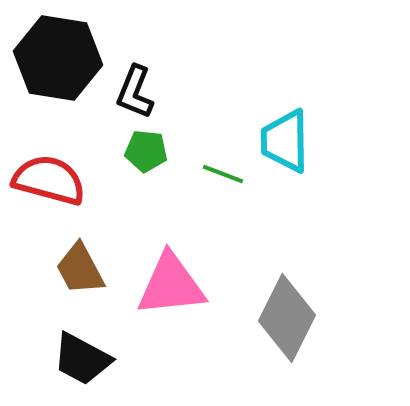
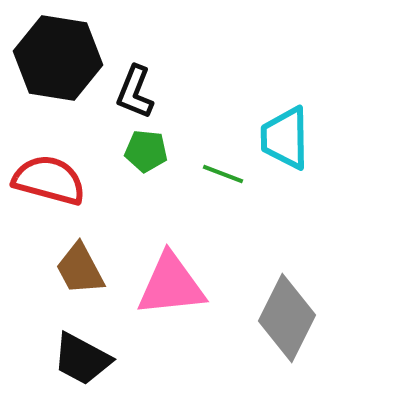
cyan trapezoid: moved 3 px up
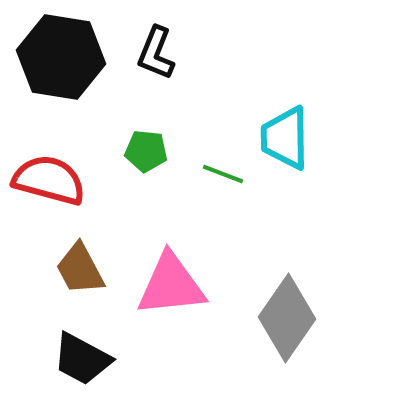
black hexagon: moved 3 px right, 1 px up
black L-shape: moved 21 px right, 39 px up
gray diamond: rotated 8 degrees clockwise
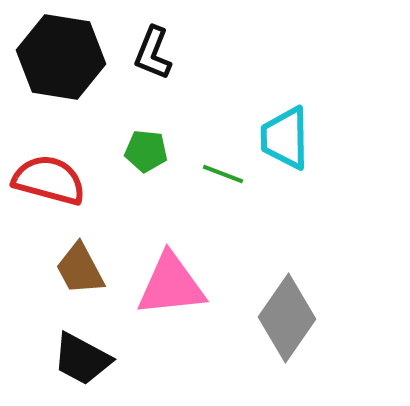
black L-shape: moved 3 px left
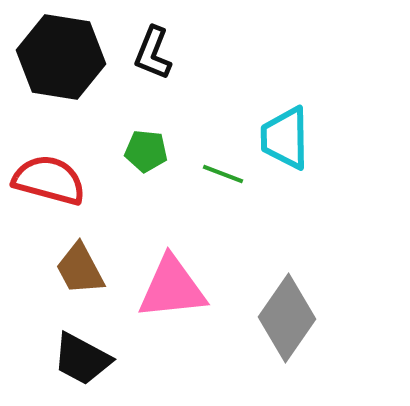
pink triangle: moved 1 px right, 3 px down
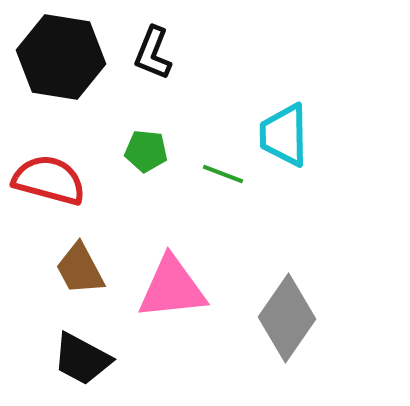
cyan trapezoid: moved 1 px left, 3 px up
